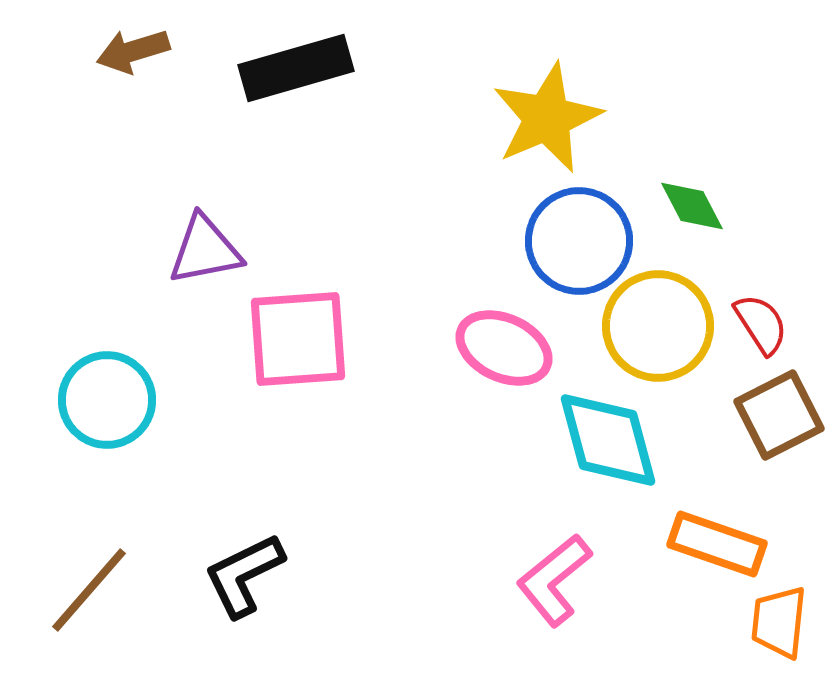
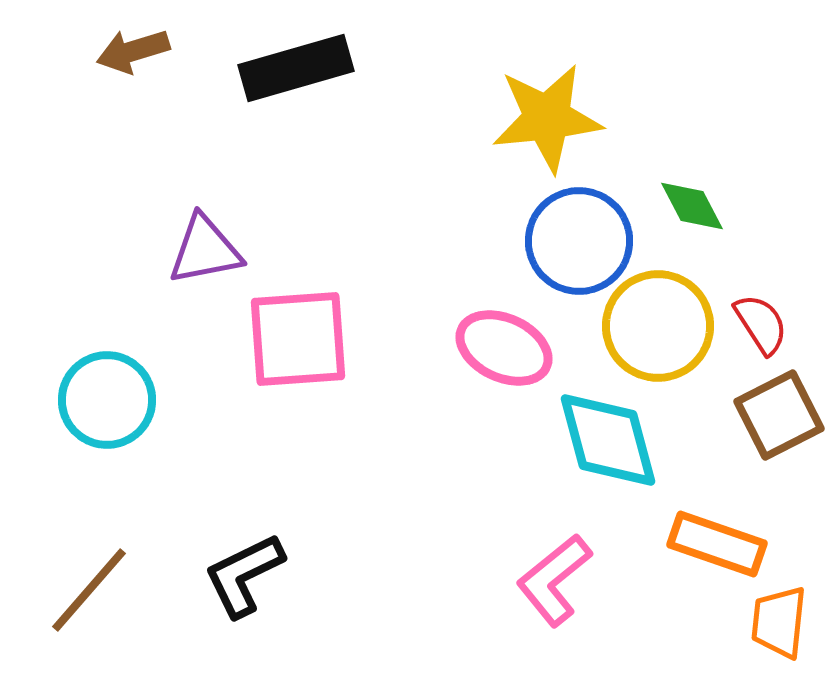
yellow star: rotated 17 degrees clockwise
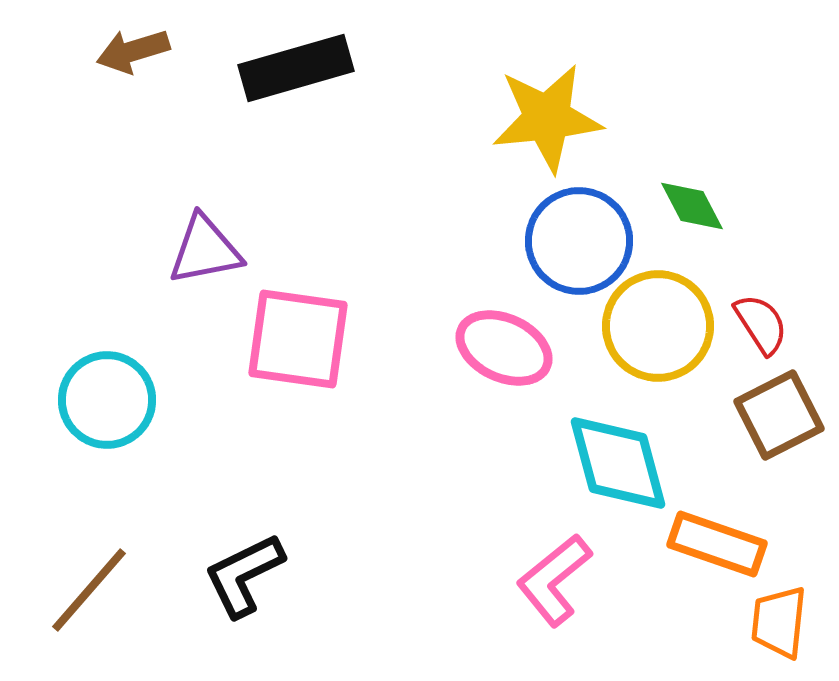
pink square: rotated 12 degrees clockwise
cyan diamond: moved 10 px right, 23 px down
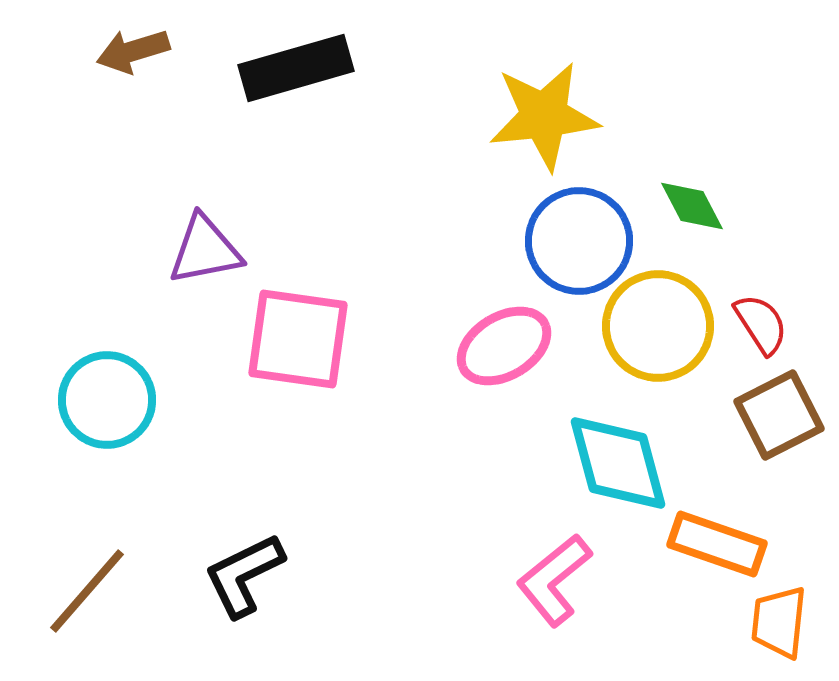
yellow star: moved 3 px left, 2 px up
pink ellipse: moved 2 px up; rotated 56 degrees counterclockwise
brown line: moved 2 px left, 1 px down
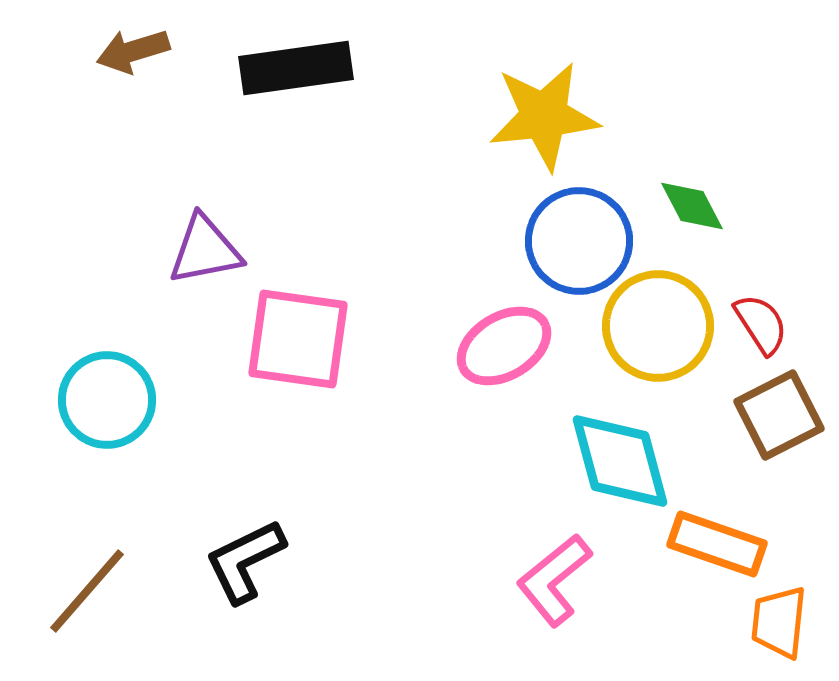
black rectangle: rotated 8 degrees clockwise
cyan diamond: moved 2 px right, 2 px up
black L-shape: moved 1 px right, 14 px up
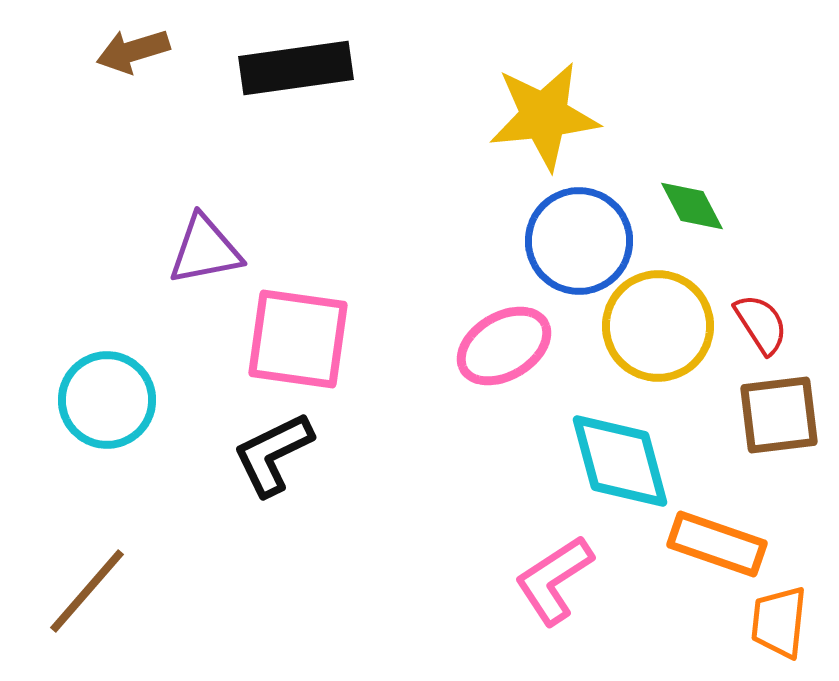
brown square: rotated 20 degrees clockwise
black L-shape: moved 28 px right, 107 px up
pink L-shape: rotated 6 degrees clockwise
